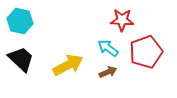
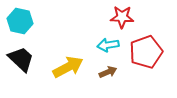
red star: moved 3 px up
cyan arrow: moved 3 px up; rotated 45 degrees counterclockwise
yellow arrow: moved 2 px down
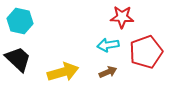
black trapezoid: moved 3 px left
yellow arrow: moved 5 px left, 5 px down; rotated 12 degrees clockwise
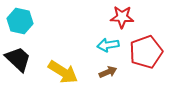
yellow arrow: rotated 48 degrees clockwise
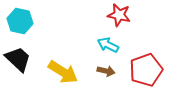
red star: moved 3 px left, 2 px up; rotated 10 degrees clockwise
cyan arrow: rotated 35 degrees clockwise
red pentagon: moved 18 px down
brown arrow: moved 2 px left, 1 px up; rotated 36 degrees clockwise
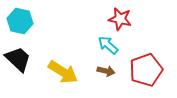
red star: moved 1 px right, 4 px down
cyan arrow: rotated 15 degrees clockwise
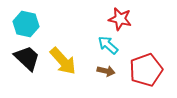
cyan hexagon: moved 6 px right, 3 px down
black trapezoid: moved 9 px right, 1 px up
yellow arrow: moved 11 px up; rotated 16 degrees clockwise
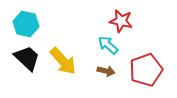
red star: moved 1 px right, 2 px down
